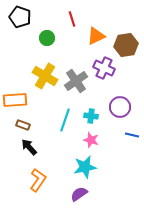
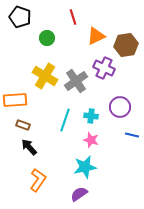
red line: moved 1 px right, 2 px up
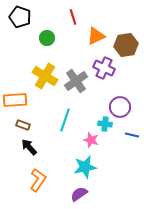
cyan cross: moved 14 px right, 8 px down
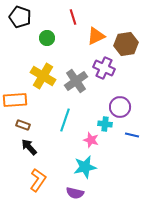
brown hexagon: moved 1 px up
yellow cross: moved 2 px left
purple semicircle: moved 4 px left, 1 px up; rotated 132 degrees counterclockwise
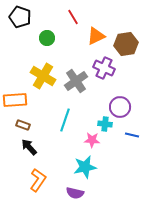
red line: rotated 14 degrees counterclockwise
pink star: moved 1 px right; rotated 14 degrees counterclockwise
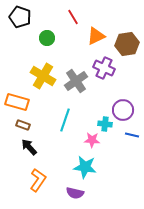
brown hexagon: moved 1 px right
orange rectangle: moved 2 px right, 2 px down; rotated 20 degrees clockwise
purple circle: moved 3 px right, 3 px down
cyan star: rotated 20 degrees clockwise
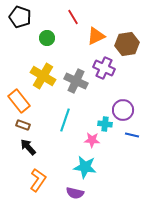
gray cross: rotated 30 degrees counterclockwise
orange rectangle: moved 2 px right, 1 px up; rotated 35 degrees clockwise
black arrow: moved 1 px left
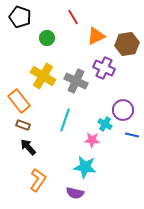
cyan cross: rotated 24 degrees clockwise
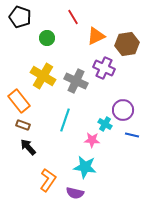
orange L-shape: moved 10 px right
